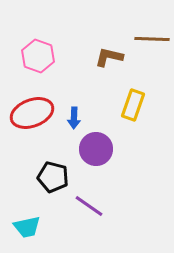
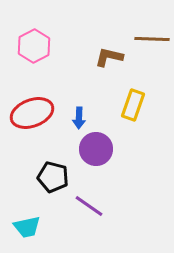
pink hexagon: moved 4 px left, 10 px up; rotated 12 degrees clockwise
blue arrow: moved 5 px right
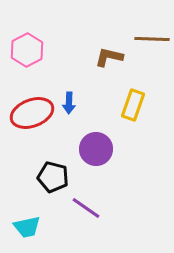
pink hexagon: moved 7 px left, 4 px down
blue arrow: moved 10 px left, 15 px up
purple line: moved 3 px left, 2 px down
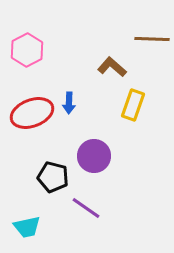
brown L-shape: moved 3 px right, 10 px down; rotated 28 degrees clockwise
purple circle: moved 2 px left, 7 px down
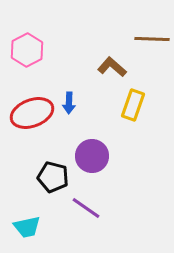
purple circle: moved 2 px left
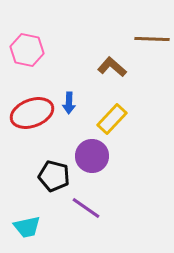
pink hexagon: rotated 20 degrees counterclockwise
yellow rectangle: moved 21 px left, 14 px down; rotated 24 degrees clockwise
black pentagon: moved 1 px right, 1 px up
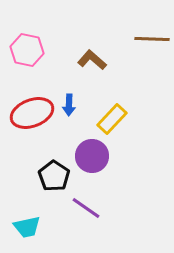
brown L-shape: moved 20 px left, 7 px up
blue arrow: moved 2 px down
black pentagon: rotated 20 degrees clockwise
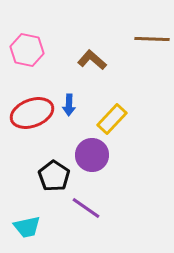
purple circle: moved 1 px up
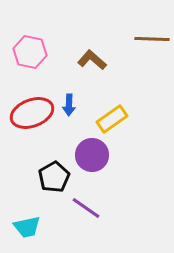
pink hexagon: moved 3 px right, 2 px down
yellow rectangle: rotated 12 degrees clockwise
black pentagon: moved 1 px down; rotated 8 degrees clockwise
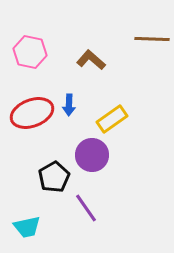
brown L-shape: moved 1 px left
purple line: rotated 20 degrees clockwise
